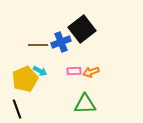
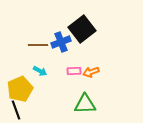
yellow pentagon: moved 5 px left, 10 px down
black line: moved 1 px left, 1 px down
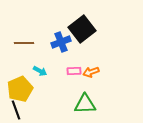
brown line: moved 14 px left, 2 px up
